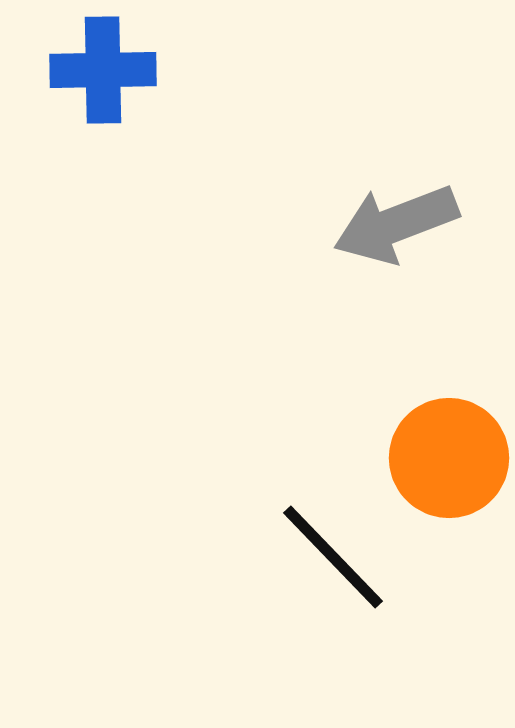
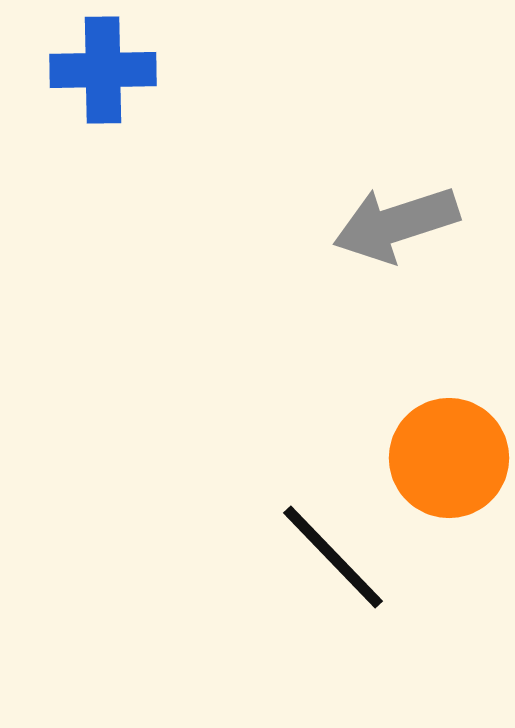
gray arrow: rotated 3 degrees clockwise
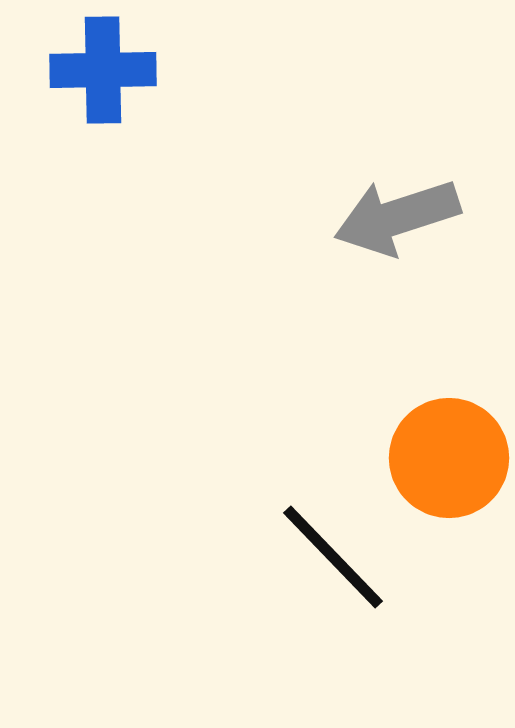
gray arrow: moved 1 px right, 7 px up
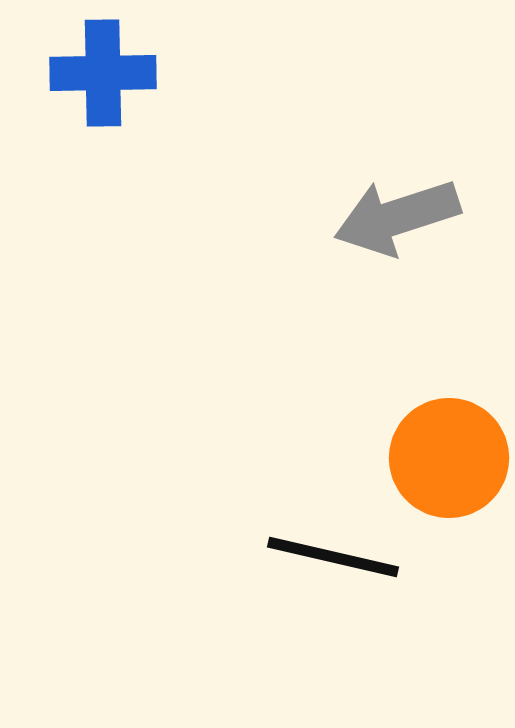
blue cross: moved 3 px down
black line: rotated 33 degrees counterclockwise
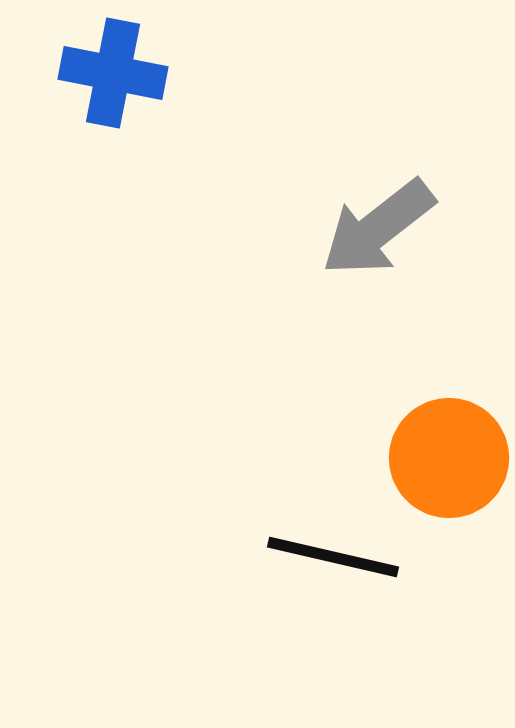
blue cross: moved 10 px right; rotated 12 degrees clockwise
gray arrow: moved 19 px left, 11 px down; rotated 20 degrees counterclockwise
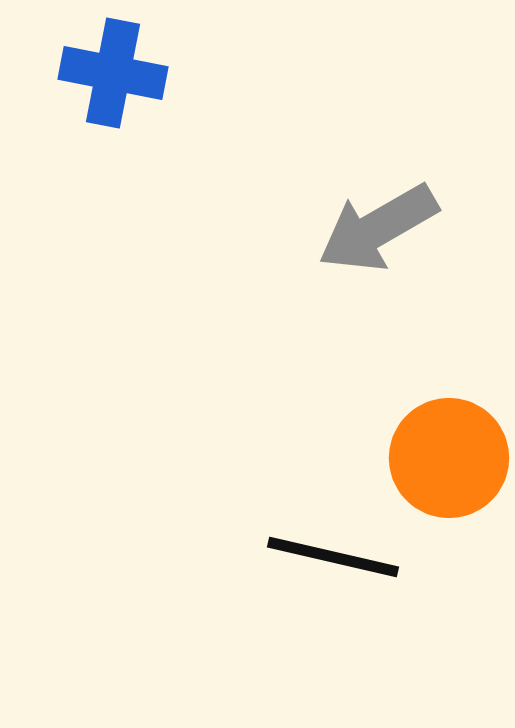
gray arrow: rotated 8 degrees clockwise
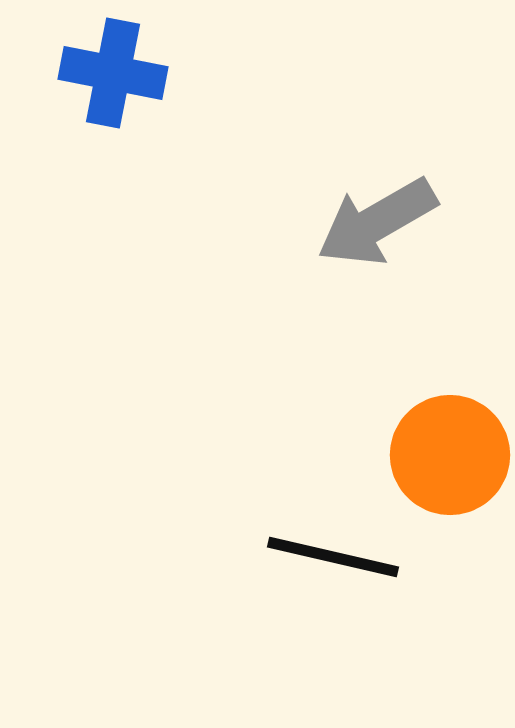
gray arrow: moved 1 px left, 6 px up
orange circle: moved 1 px right, 3 px up
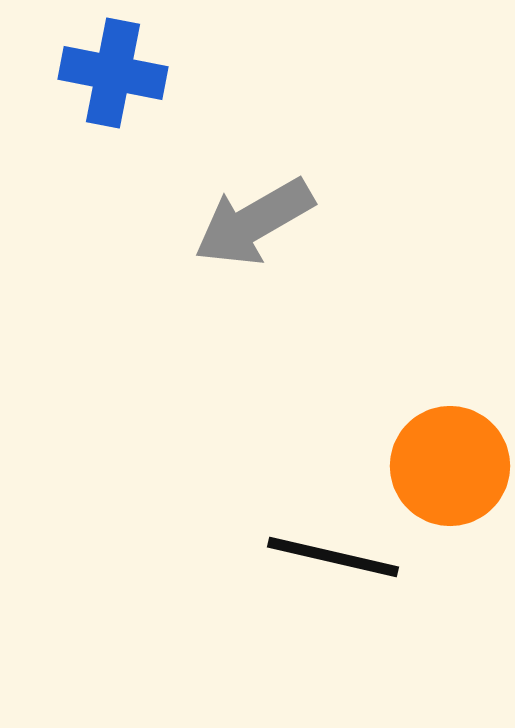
gray arrow: moved 123 px left
orange circle: moved 11 px down
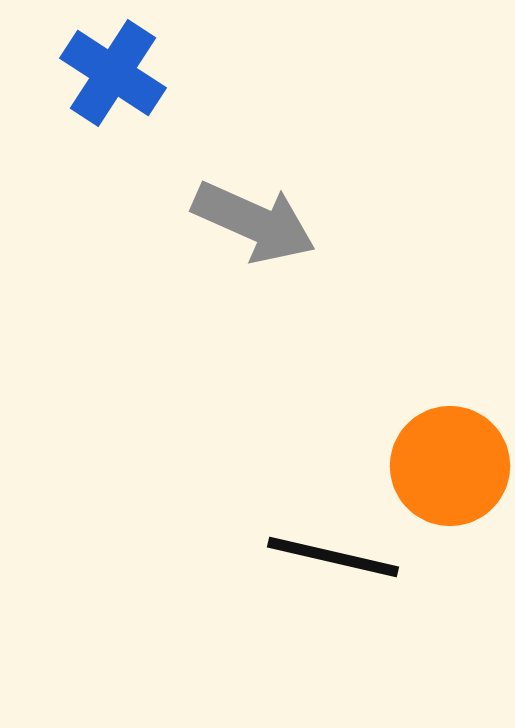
blue cross: rotated 22 degrees clockwise
gray arrow: rotated 126 degrees counterclockwise
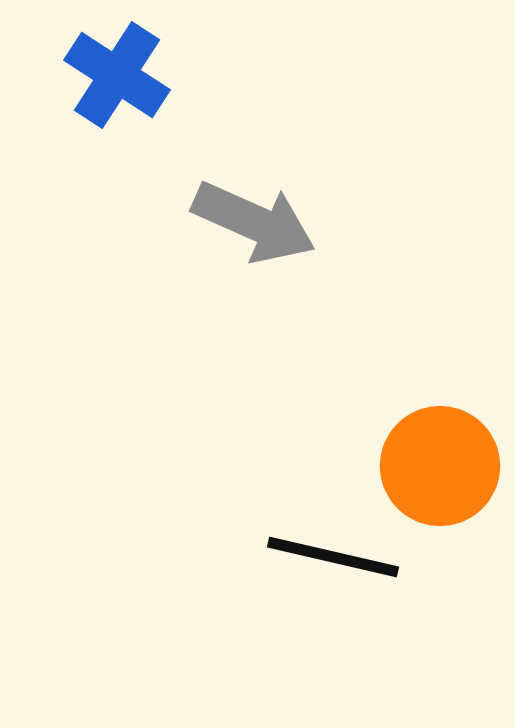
blue cross: moved 4 px right, 2 px down
orange circle: moved 10 px left
